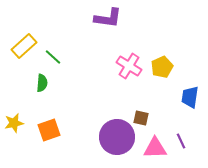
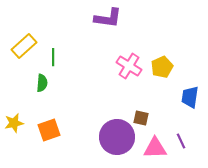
green line: rotated 48 degrees clockwise
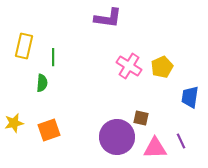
yellow rectangle: rotated 35 degrees counterclockwise
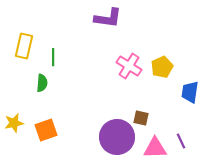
blue trapezoid: moved 5 px up
orange square: moved 3 px left
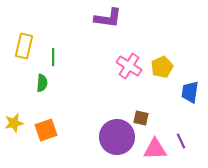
pink triangle: moved 1 px down
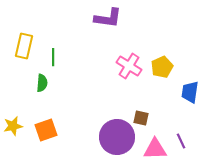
yellow star: moved 1 px left, 3 px down
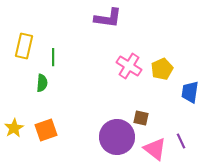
yellow pentagon: moved 2 px down
yellow star: moved 1 px right, 2 px down; rotated 18 degrees counterclockwise
pink triangle: rotated 40 degrees clockwise
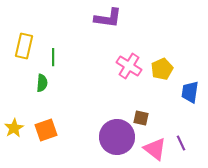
purple line: moved 2 px down
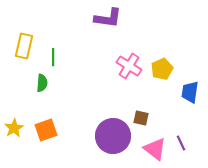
purple circle: moved 4 px left, 1 px up
